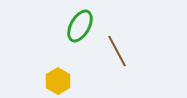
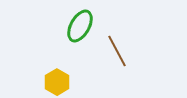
yellow hexagon: moved 1 px left, 1 px down
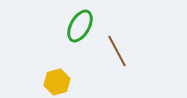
yellow hexagon: rotated 15 degrees clockwise
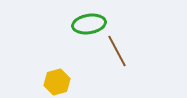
green ellipse: moved 9 px right, 2 px up; rotated 52 degrees clockwise
